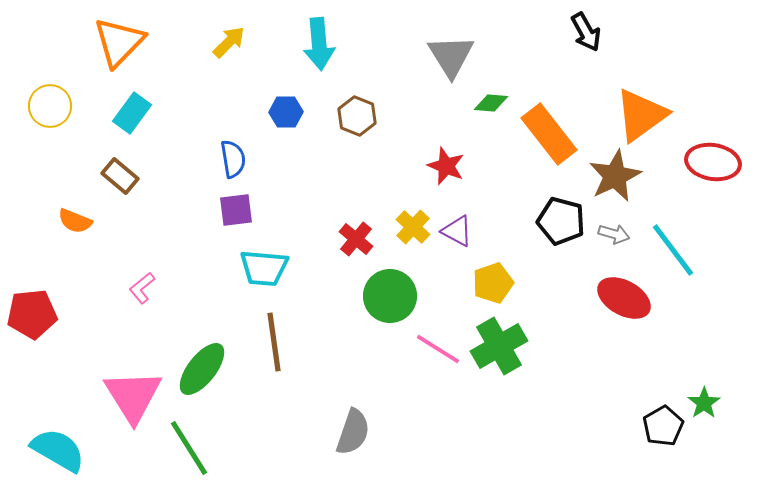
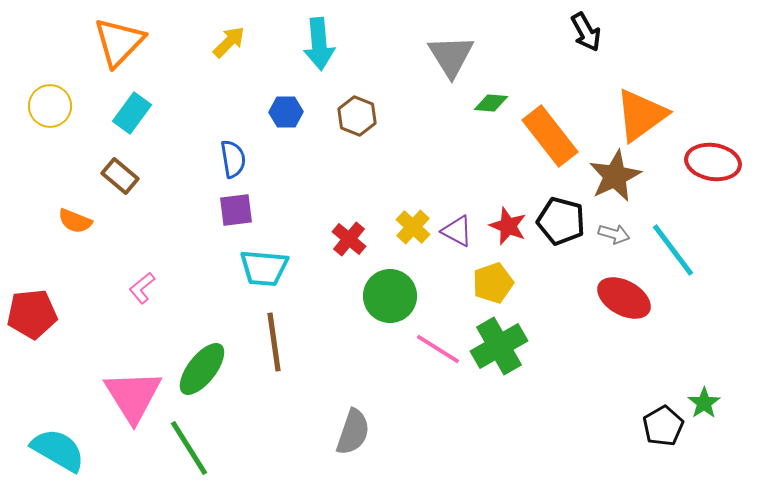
orange rectangle at (549, 134): moved 1 px right, 2 px down
red star at (446, 166): moved 62 px right, 60 px down
red cross at (356, 239): moved 7 px left
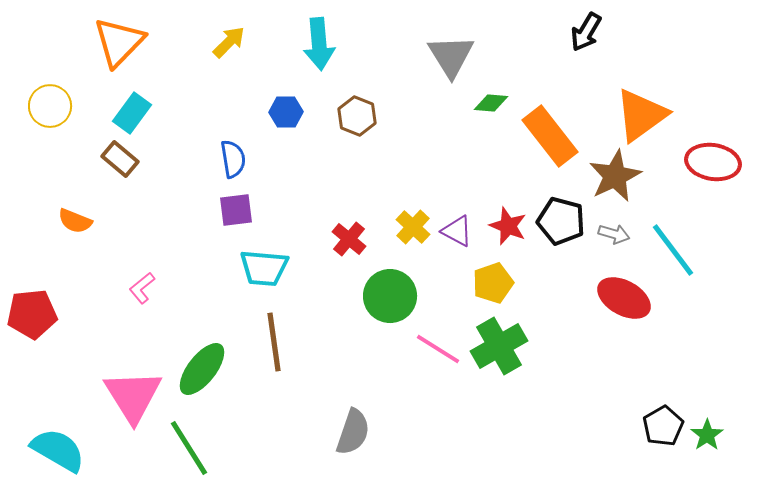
black arrow at (586, 32): rotated 60 degrees clockwise
brown rectangle at (120, 176): moved 17 px up
green star at (704, 403): moved 3 px right, 32 px down
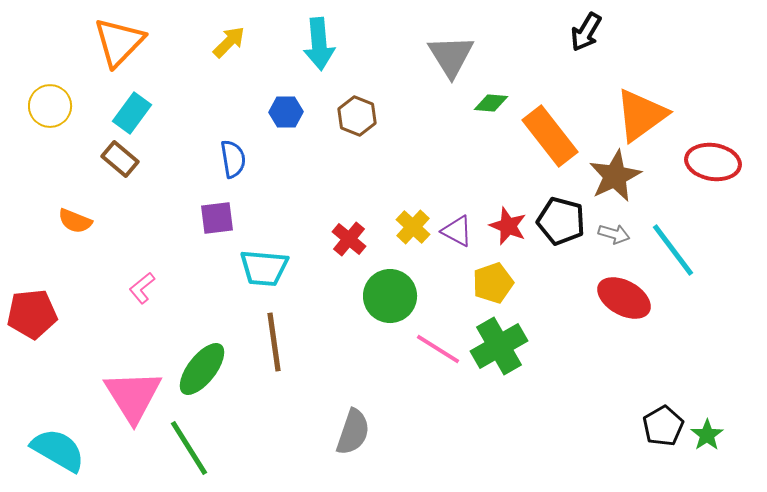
purple square at (236, 210): moved 19 px left, 8 px down
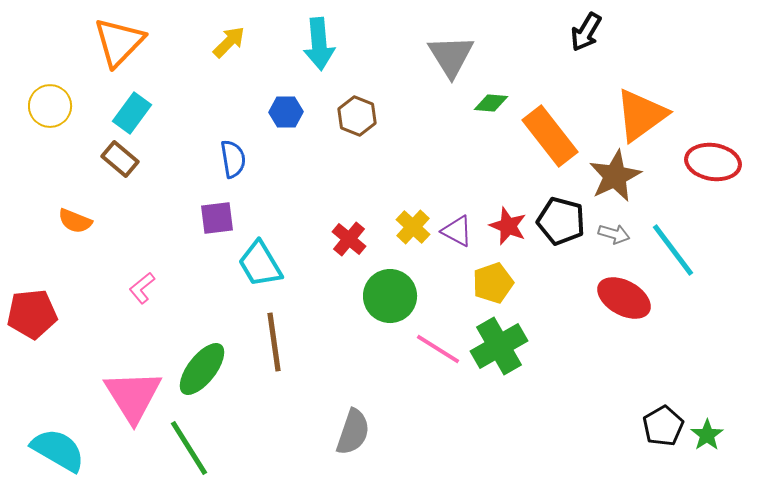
cyan trapezoid at (264, 268): moved 4 px left, 4 px up; rotated 54 degrees clockwise
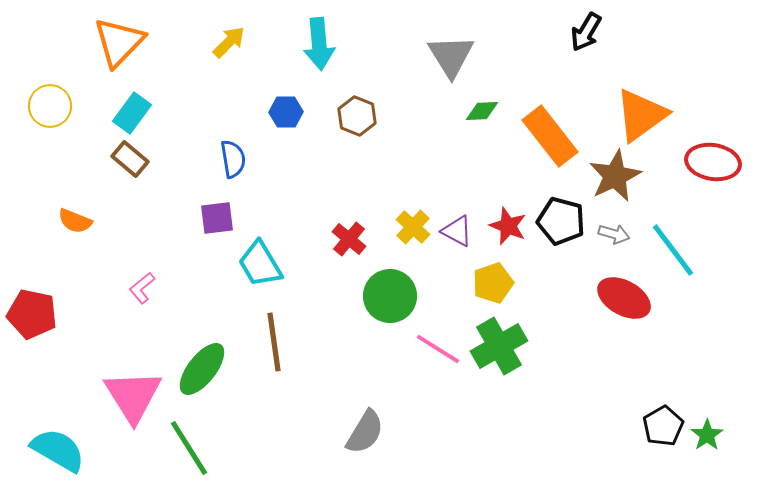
green diamond at (491, 103): moved 9 px left, 8 px down; rotated 8 degrees counterclockwise
brown rectangle at (120, 159): moved 10 px right
red pentagon at (32, 314): rotated 18 degrees clockwise
gray semicircle at (353, 432): moved 12 px right; rotated 12 degrees clockwise
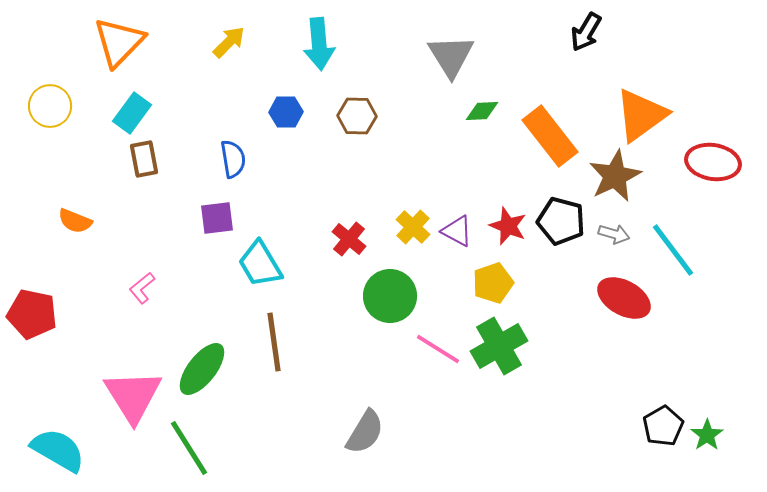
brown hexagon at (357, 116): rotated 21 degrees counterclockwise
brown rectangle at (130, 159): moved 14 px right; rotated 39 degrees clockwise
